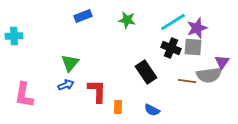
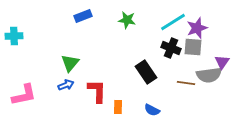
brown line: moved 1 px left, 2 px down
pink L-shape: rotated 112 degrees counterclockwise
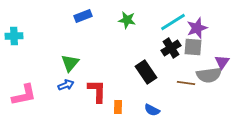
black cross: rotated 36 degrees clockwise
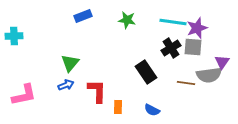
cyan line: rotated 40 degrees clockwise
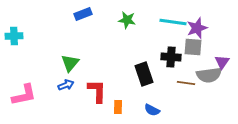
blue rectangle: moved 2 px up
black cross: moved 9 px down; rotated 36 degrees clockwise
black rectangle: moved 2 px left, 2 px down; rotated 15 degrees clockwise
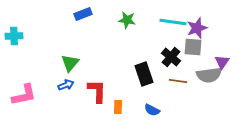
black cross: rotated 36 degrees clockwise
brown line: moved 8 px left, 2 px up
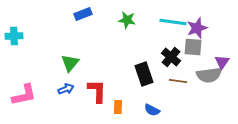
blue arrow: moved 4 px down
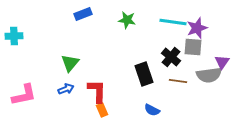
orange rectangle: moved 16 px left, 3 px down; rotated 24 degrees counterclockwise
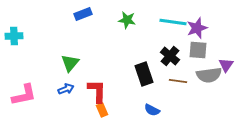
gray square: moved 5 px right, 3 px down
black cross: moved 1 px left, 1 px up
purple triangle: moved 4 px right, 3 px down
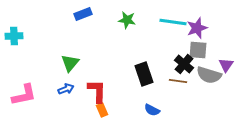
black cross: moved 14 px right, 8 px down
gray semicircle: rotated 25 degrees clockwise
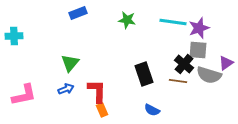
blue rectangle: moved 5 px left, 1 px up
purple star: moved 2 px right
purple triangle: moved 2 px up; rotated 21 degrees clockwise
